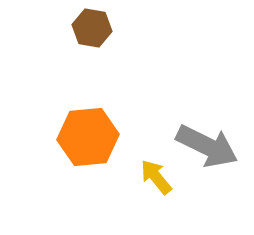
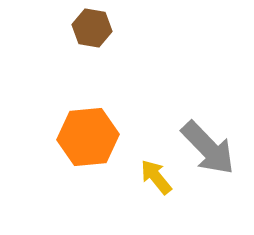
gray arrow: moved 1 px right, 2 px down; rotated 20 degrees clockwise
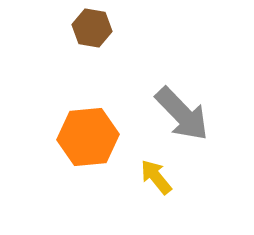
gray arrow: moved 26 px left, 34 px up
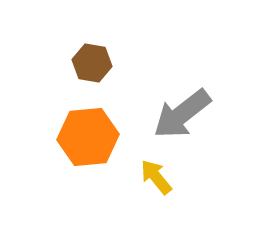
brown hexagon: moved 35 px down
gray arrow: rotated 96 degrees clockwise
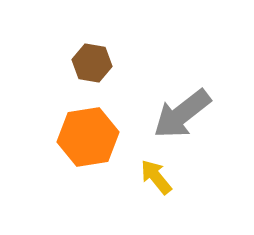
orange hexagon: rotated 4 degrees counterclockwise
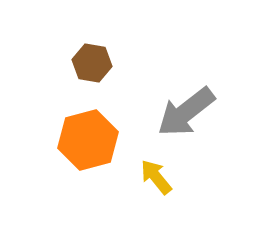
gray arrow: moved 4 px right, 2 px up
orange hexagon: moved 3 px down; rotated 6 degrees counterclockwise
